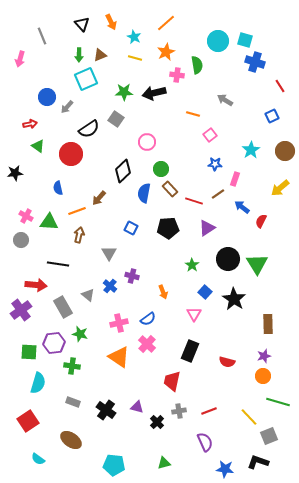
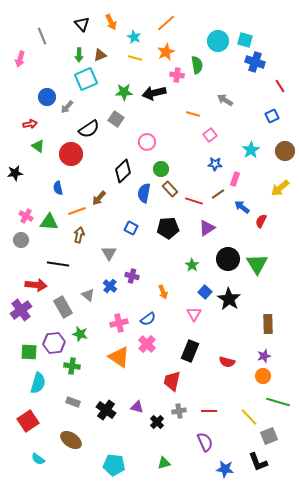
black star at (234, 299): moved 5 px left
red line at (209, 411): rotated 21 degrees clockwise
black L-shape at (258, 462): rotated 130 degrees counterclockwise
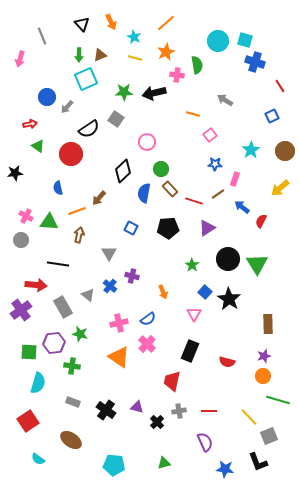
green line at (278, 402): moved 2 px up
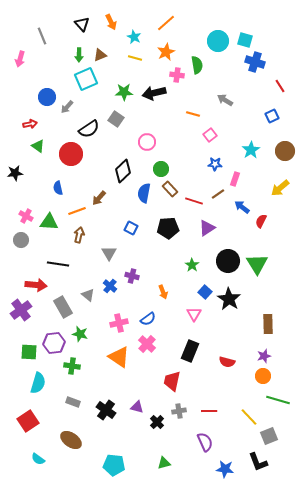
black circle at (228, 259): moved 2 px down
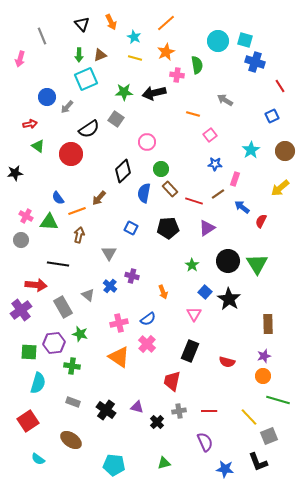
blue semicircle at (58, 188): moved 10 px down; rotated 24 degrees counterclockwise
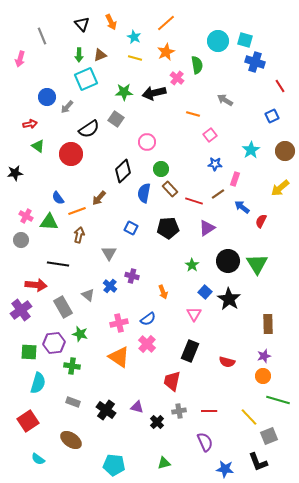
pink cross at (177, 75): moved 3 px down; rotated 32 degrees clockwise
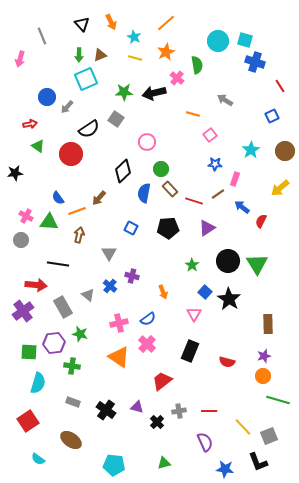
purple cross at (21, 310): moved 2 px right, 1 px down
red trapezoid at (172, 381): moved 10 px left; rotated 40 degrees clockwise
yellow line at (249, 417): moved 6 px left, 10 px down
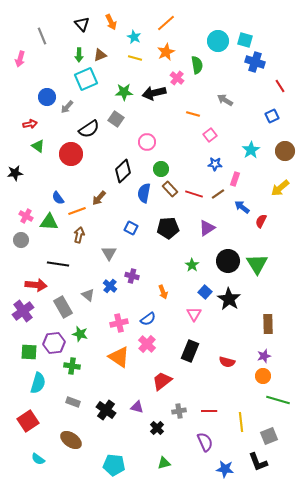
red line at (194, 201): moved 7 px up
black cross at (157, 422): moved 6 px down
yellow line at (243, 427): moved 2 px left, 5 px up; rotated 36 degrees clockwise
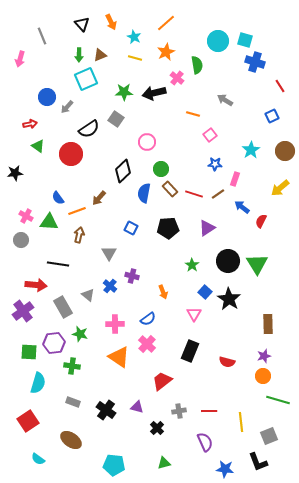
pink cross at (119, 323): moved 4 px left, 1 px down; rotated 12 degrees clockwise
